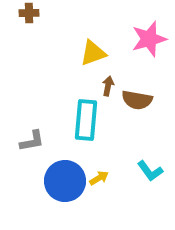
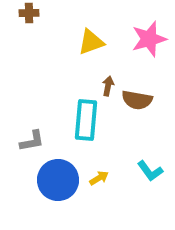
yellow triangle: moved 2 px left, 11 px up
blue circle: moved 7 px left, 1 px up
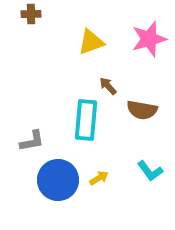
brown cross: moved 2 px right, 1 px down
brown arrow: rotated 54 degrees counterclockwise
brown semicircle: moved 5 px right, 10 px down
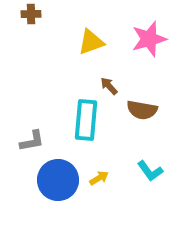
brown arrow: moved 1 px right
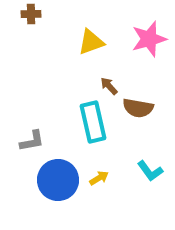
brown semicircle: moved 4 px left, 2 px up
cyan rectangle: moved 7 px right, 2 px down; rotated 18 degrees counterclockwise
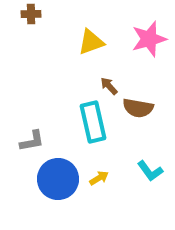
blue circle: moved 1 px up
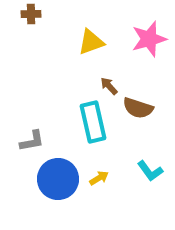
brown semicircle: rotated 8 degrees clockwise
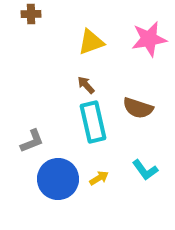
pink star: rotated 6 degrees clockwise
brown arrow: moved 23 px left, 1 px up
gray L-shape: rotated 12 degrees counterclockwise
cyan L-shape: moved 5 px left, 1 px up
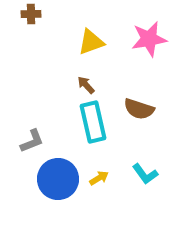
brown semicircle: moved 1 px right, 1 px down
cyan L-shape: moved 4 px down
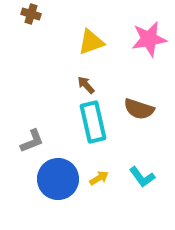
brown cross: rotated 18 degrees clockwise
cyan L-shape: moved 3 px left, 3 px down
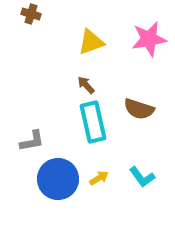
gray L-shape: rotated 12 degrees clockwise
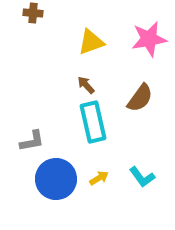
brown cross: moved 2 px right, 1 px up; rotated 12 degrees counterclockwise
brown semicircle: moved 1 px right, 11 px up; rotated 72 degrees counterclockwise
blue circle: moved 2 px left
